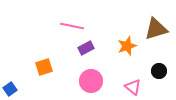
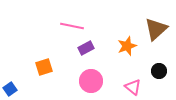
brown triangle: rotated 25 degrees counterclockwise
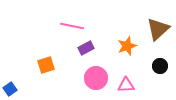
brown triangle: moved 2 px right
orange square: moved 2 px right, 2 px up
black circle: moved 1 px right, 5 px up
pink circle: moved 5 px right, 3 px up
pink triangle: moved 7 px left, 2 px up; rotated 42 degrees counterclockwise
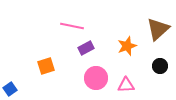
orange square: moved 1 px down
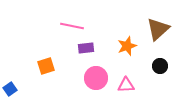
purple rectangle: rotated 21 degrees clockwise
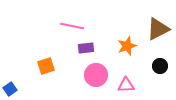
brown triangle: rotated 15 degrees clockwise
pink circle: moved 3 px up
